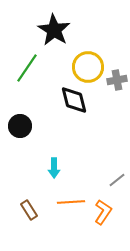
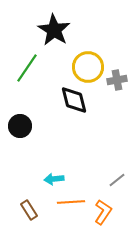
cyan arrow: moved 11 px down; rotated 84 degrees clockwise
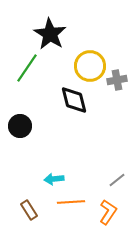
black star: moved 4 px left, 4 px down
yellow circle: moved 2 px right, 1 px up
orange L-shape: moved 5 px right
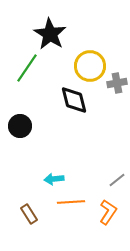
gray cross: moved 3 px down
brown rectangle: moved 4 px down
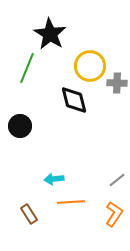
green line: rotated 12 degrees counterclockwise
gray cross: rotated 12 degrees clockwise
orange L-shape: moved 6 px right, 2 px down
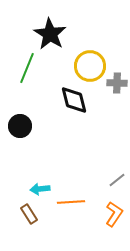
cyan arrow: moved 14 px left, 10 px down
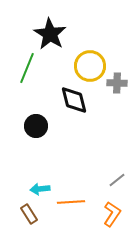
black circle: moved 16 px right
orange L-shape: moved 2 px left
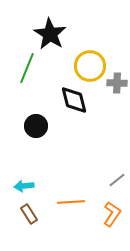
cyan arrow: moved 16 px left, 3 px up
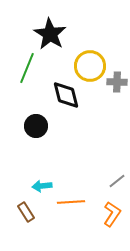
gray cross: moved 1 px up
black diamond: moved 8 px left, 5 px up
gray line: moved 1 px down
cyan arrow: moved 18 px right
brown rectangle: moved 3 px left, 2 px up
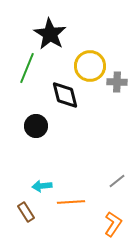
black diamond: moved 1 px left
orange L-shape: moved 1 px right, 10 px down
